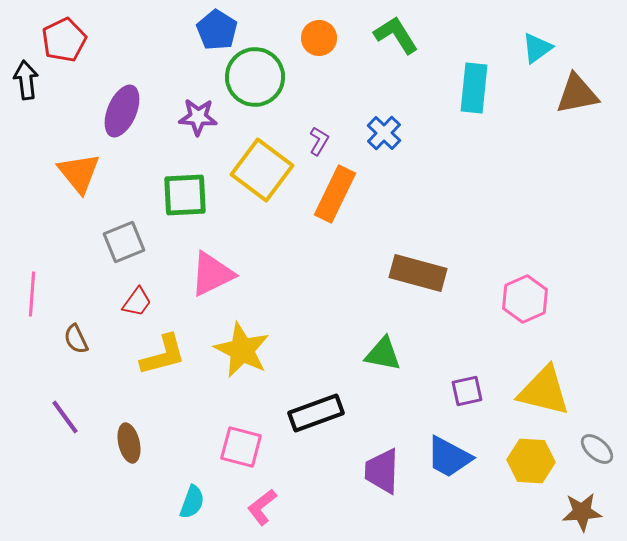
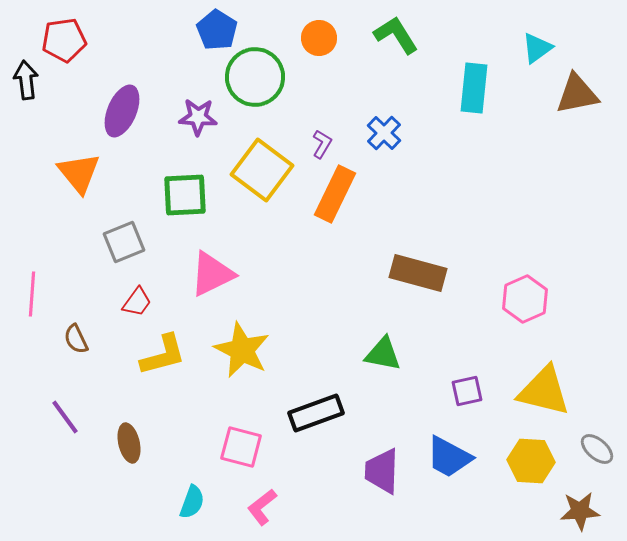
red pentagon: rotated 18 degrees clockwise
purple L-shape: moved 3 px right, 3 px down
brown star: moved 2 px left, 1 px up
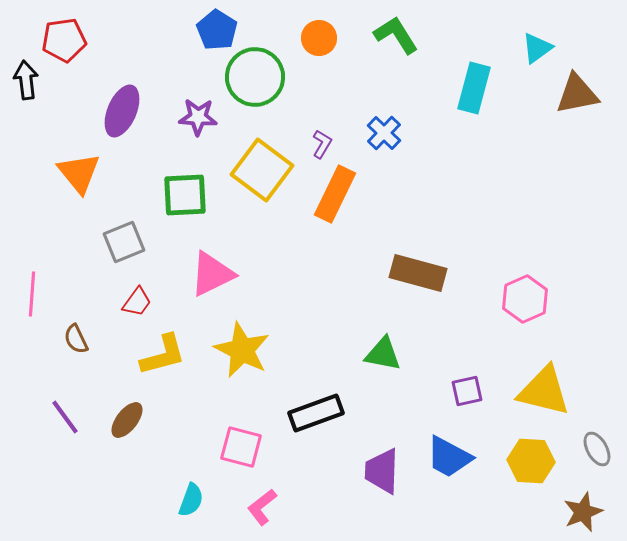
cyan rectangle: rotated 9 degrees clockwise
brown ellipse: moved 2 px left, 23 px up; rotated 51 degrees clockwise
gray ellipse: rotated 20 degrees clockwise
cyan semicircle: moved 1 px left, 2 px up
brown star: moved 3 px right, 1 px down; rotated 18 degrees counterclockwise
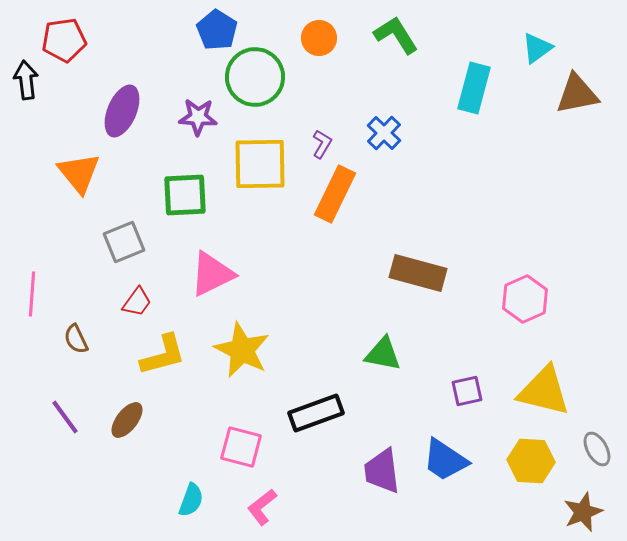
yellow square: moved 2 px left, 6 px up; rotated 38 degrees counterclockwise
blue trapezoid: moved 4 px left, 3 px down; rotated 6 degrees clockwise
purple trapezoid: rotated 9 degrees counterclockwise
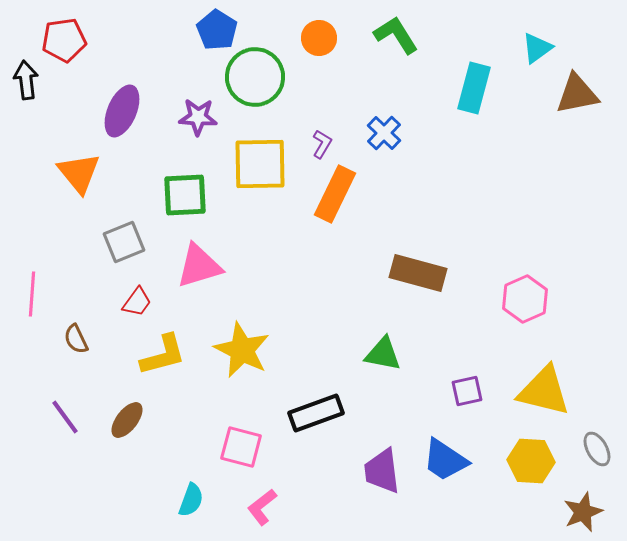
pink triangle: moved 13 px left, 8 px up; rotated 9 degrees clockwise
